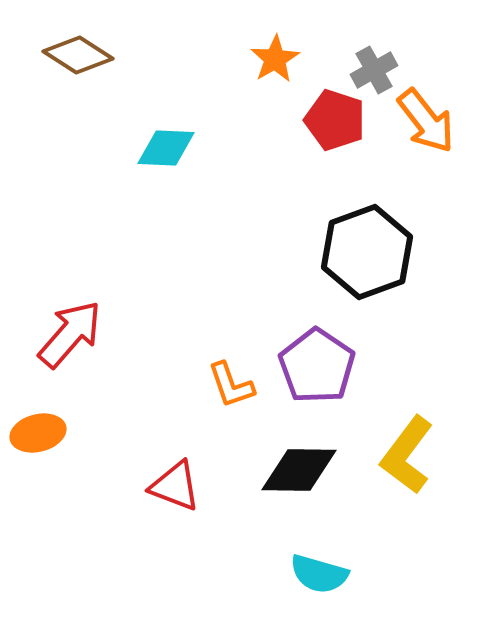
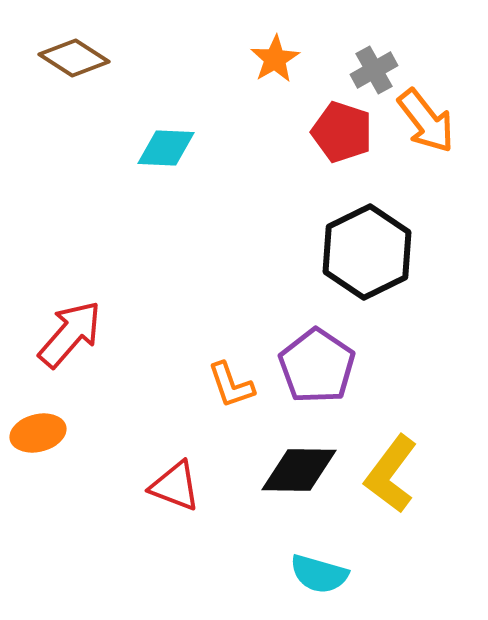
brown diamond: moved 4 px left, 3 px down
red pentagon: moved 7 px right, 12 px down
black hexagon: rotated 6 degrees counterclockwise
yellow L-shape: moved 16 px left, 19 px down
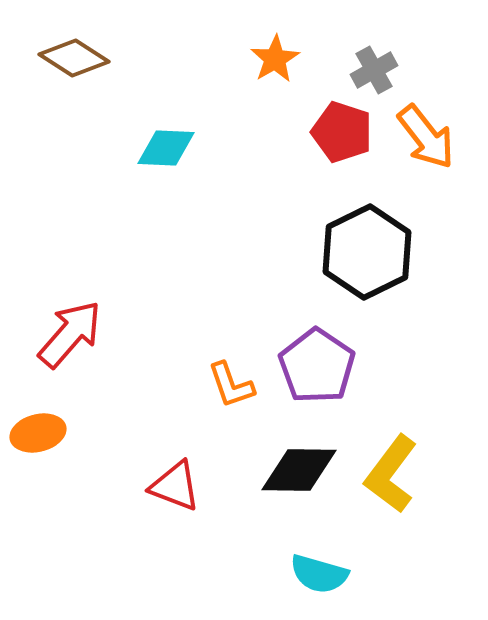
orange arrow: moved 16 px down
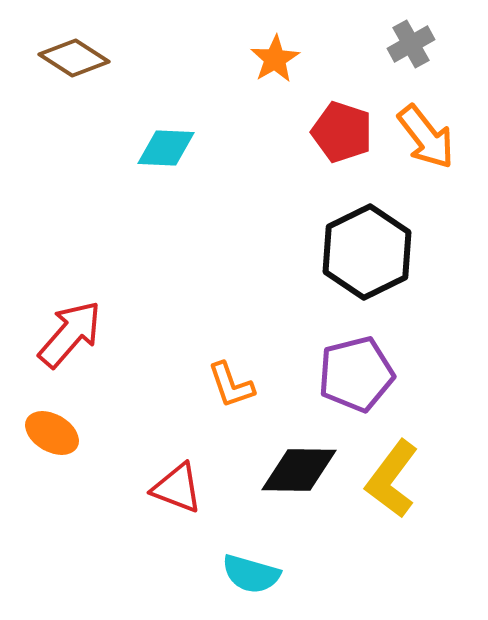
gray cross: moved 37 px right, 26 px up
purple pentagon: moved 39 px right, 8 px down; rotated 24 degrees clockwise
orange ellipse: moved 14 px right; rotated 44 degrees clockwise
yellow L-shape: moved 1 px right, 5 px down
red triangle: moved 2 px right, 2 px down
cyan semicircle: moved 68 px left
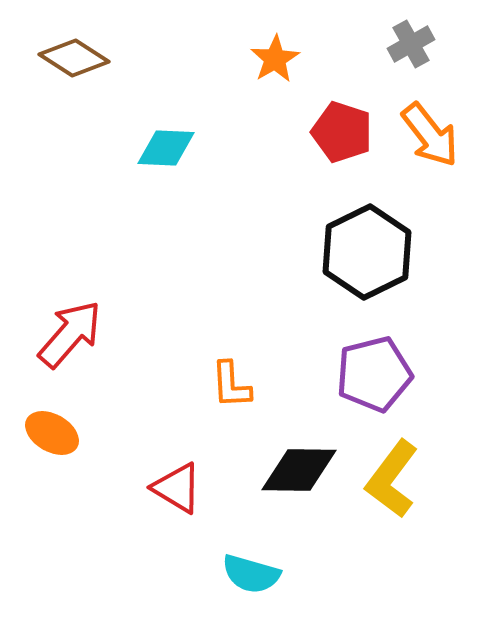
orange arrow: moved 4 px right, 2 px up
purple pentagon: moved 18 px right
orange L-shape: rotated 16 degrees clockwise
red triangle: rotated 10 degrees clockwise
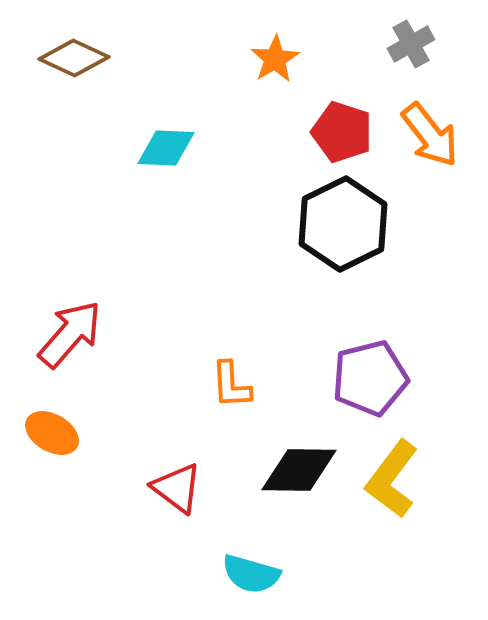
brown diamond: rotated 8 degrees counterclockwise
black hexagon: moved 24 px left, 28 px up
purple pentagon: moved 4 px left, 4 px down
red triangle: rotated 6 degrees clockwise
